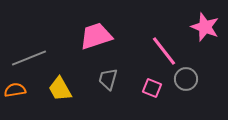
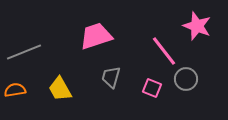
pink star: moved 8 px left, 1 px up
gray line: moved 5 px left, 6 px up
gray trapezoid: moved 3 px right, 2 px up
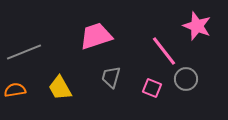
yellow trapezoid: moved 1 px up
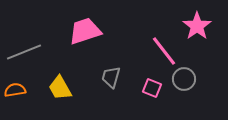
pink star: rotated 16 degrees clockwise
pink trapezoid: moved 11 px left, 5 px up
gray circle: moved 2 px left
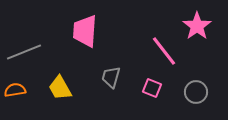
pink trapezoid: rotated 68 degrees counterclockwise
gray circle: moved 12 px right, 13 px down
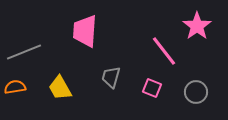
orange semicircle: moved 3 px up
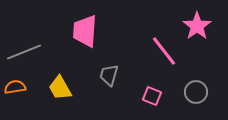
gray trapezoid: moved 2 px left, 2 px up
pink square: moved 8 px down
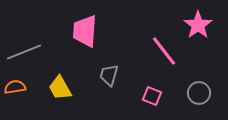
pink star: moved 1 px right, 1 px up
gray circle: moved 3 px right, 1 px down
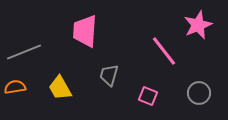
pink star: rotated 12 degrees clockwise
pink square: moved 4 px left
